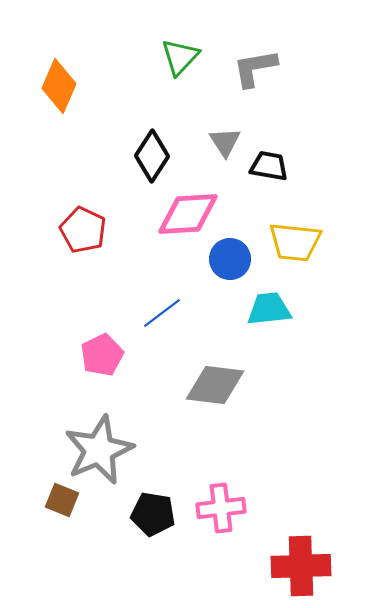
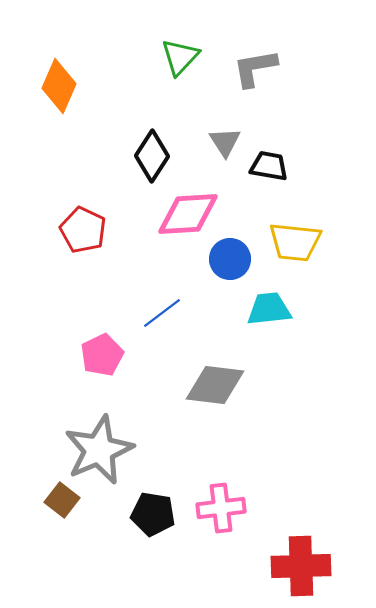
brown square: rotated 16 degrees clockwise
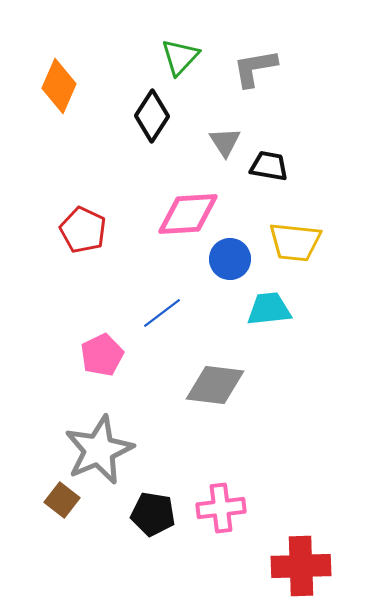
black diamond: moved 40 px up
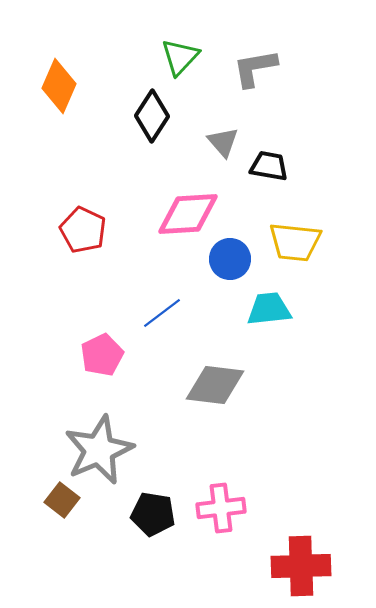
gray triangle: moved 2 px left; rotated 8 degrees counterclockwise
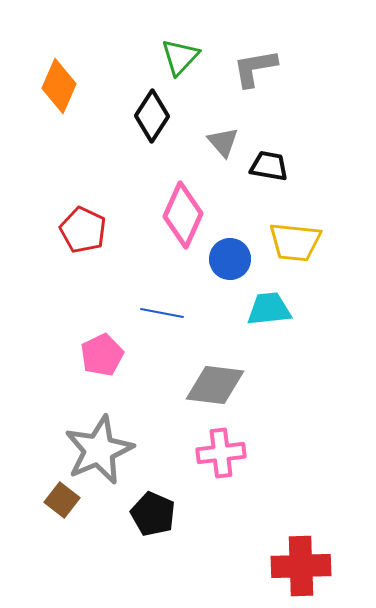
pink diamond: moved 5 px left, 1 px down; rotated 62 degrees counterclockwise
blue line: rotated 48 degrees clockwise
pink cross: moved 55 px up
black pentagon: rotated 15 degrees clockwise
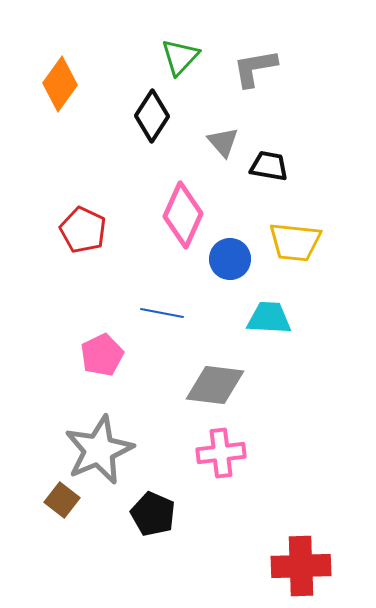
orange diamond: moved 1 px right, 2 px up; rotated 12 degrees clockwise
cyan trapezoid: moved 9 px down; rotated 9 degrees clockwise
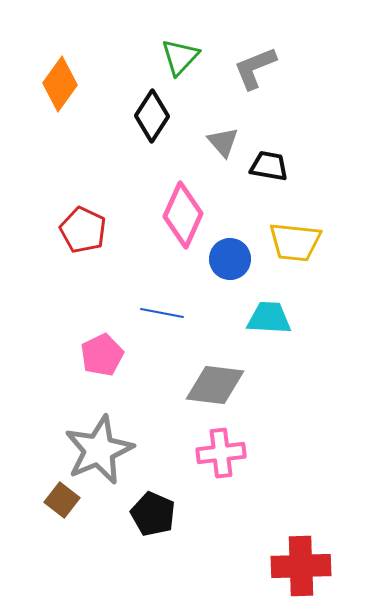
gray L-shape: rotated 12 degrees counterclockwise
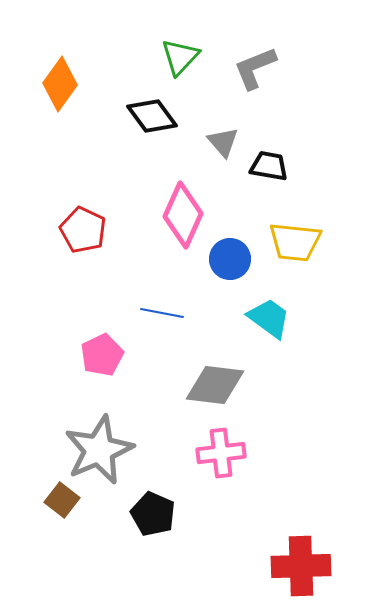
black diamond: rotated 69 degrees counterclockwise
cyan trapezoid: rotated 33 degrees clockwise
